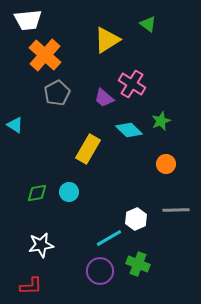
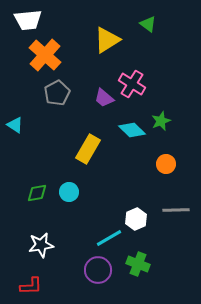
cyan diamond: moved 3 px right
purple circle: moved 2 px left, 1 px up
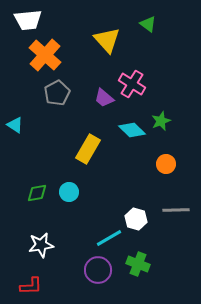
yellow triangle: rotated 40 degrees counterclockwise
white hexagon: rotated 20 degrees counterclockwise
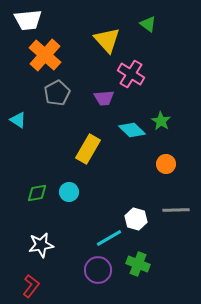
pink cross: moved 1 px left, 10 px up
purple trapezoid: rotated 45 degrees counterclockwise
green star: rotated 18 degrees counterclockwise
cyan triangle: moved 3 px right, 5 px up
red L-shape: rotated 50 degrees counterclockwise
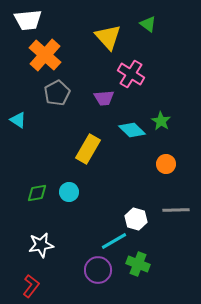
yellow triangle: moved 1 px right, 3 px up
cyan line: moved 5 px right, 3 px down
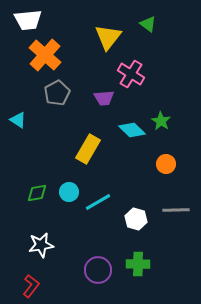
yellow triangle: rotated 20 degrees clockwise
cyan line: moved 16 px left, 39 px up
green cross: rotated 20 degrees counterclockwise
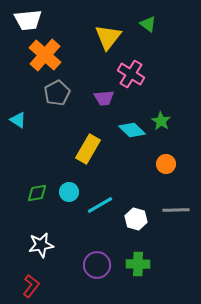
cyan line: moved 2 px right, 3 px down
purple circle: moved 1 px left, 5 px up
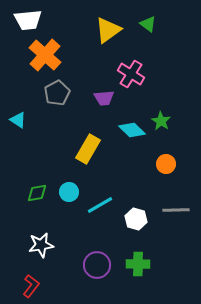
yellow triangle: moved 7 px up; rotated 16 degrees clockwise
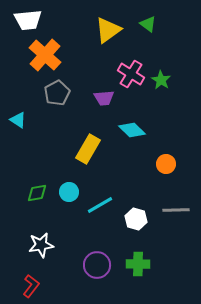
green star: moved 41 px up
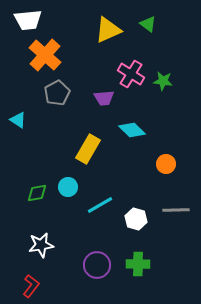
yellow triangle: rotated 12 degrees clockwise
green star: moved 2 px right, 1 px down; rotated 24 degrees counterclockwise
cyan circle: moved 1 px left, 5 px up
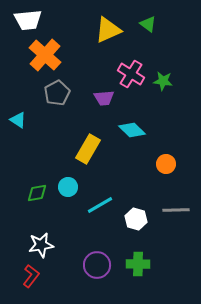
red L-shape: moved 10 px up
